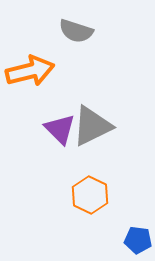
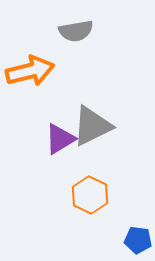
gray semicircle: rotated 28 degrees counterclockwise
purple triangle: moved 10 px down; rotated 44 degrees clockwise
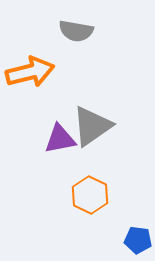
gray semicircle: rotated 20 degrees clockwise
orange arrow: moved 1 px down
gray triangle: rotated 9 degrees counterclockwise
purple triangle: rotated 20 degrees clockwise
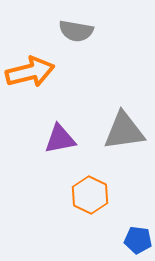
gray triangle: moved 32 px right, 5 px down; rotated 27 degrees clockwise
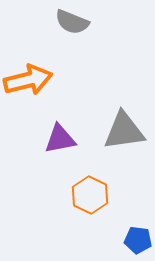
gray semicircle: moved 4 px left, 9 px up; rotated 12 degrees clockwise
orange arrow: moved 2 px left, 8 px down
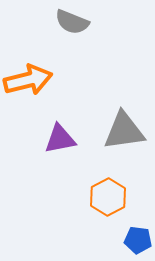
orange hexagon: moved 18 px right, 2 px down; rotated 6 degrees clockwise
